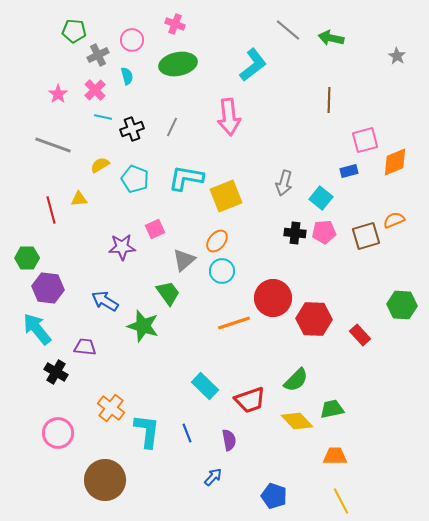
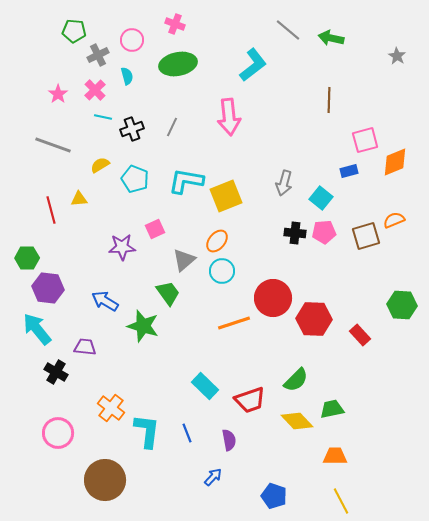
cyan L-shape at (186, 178): moved 3 px down
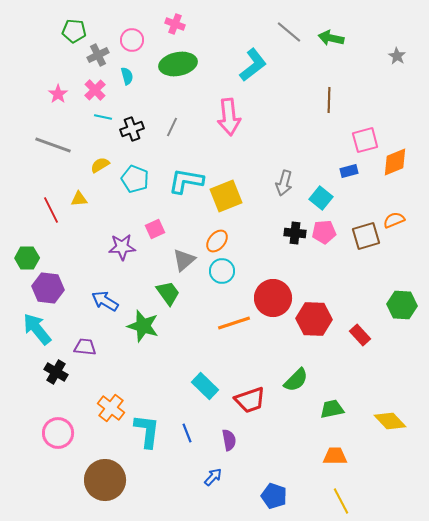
gray line at (288, 30): moved 1 px right, 2 px down
red line at (51, 210): rotated 12 degrees counterclockwise
yellow diamond at (297, 421): moved 93 px right
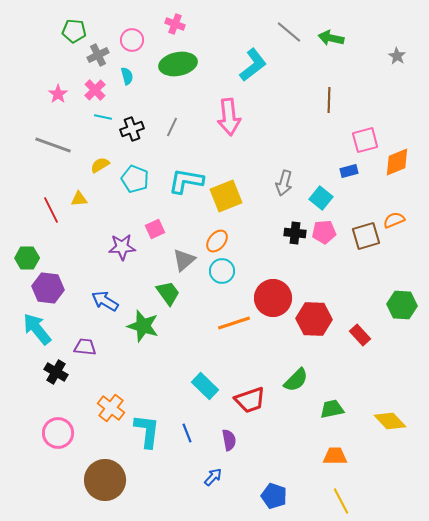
orange diamond at (395, 162): moved 2 px right
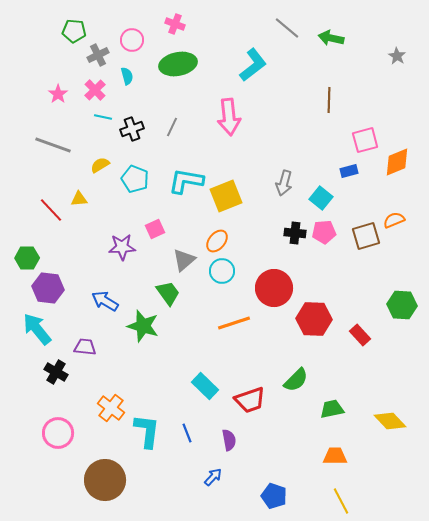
gray line at (289, 32): moved 2 px left, 4 px up
red line at (51, 210): rotated 16 degrees counterclockwise
red circle at (273, 298): moved 1 px right, 10 px up
